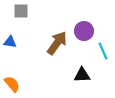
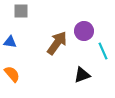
black triangle: rotated 18 degrees counterclockwise
orange semicircle: moved 10 px up
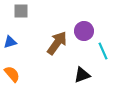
blue triangle: rotated 24 degrees counterclockwise
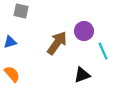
gray square: rotated 14 degrees clockwise
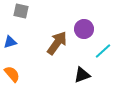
purple circle: moved 2 px up
cyan line: rotated 72 degrees clockwise
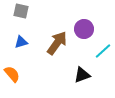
blue triangle: moved 11 px right
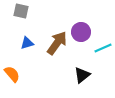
purple circle: moved 3 px left, 3 px down
blue triangle: moved 6 px right, 1 px down
cyan line: moved 3 px up; rotated 18 degrees clockwise
black triangle: rotated 18 degrees counterclockwise
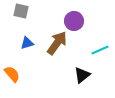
purple circle: moved 7 px left, 11 px up
cyan line: moved 3 px left, 2 px down
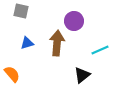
brown arrow: rotated 30 degrees counterclockwise
